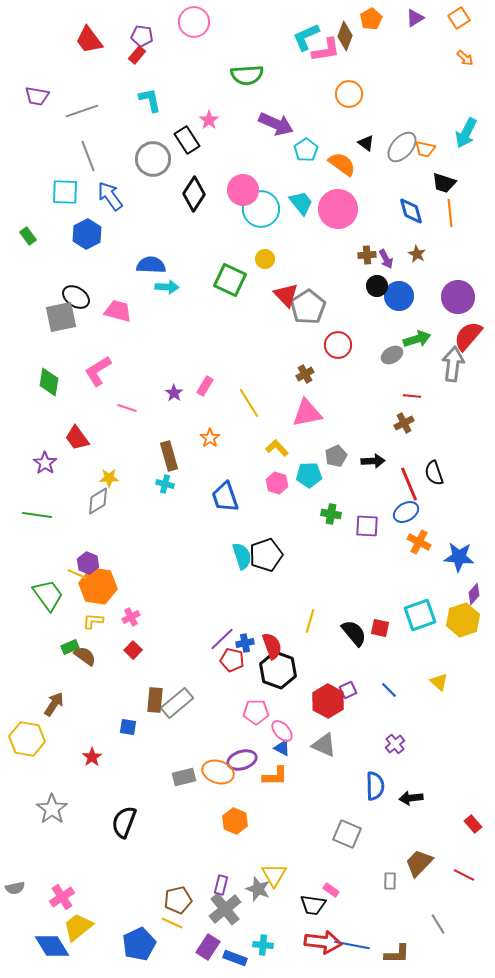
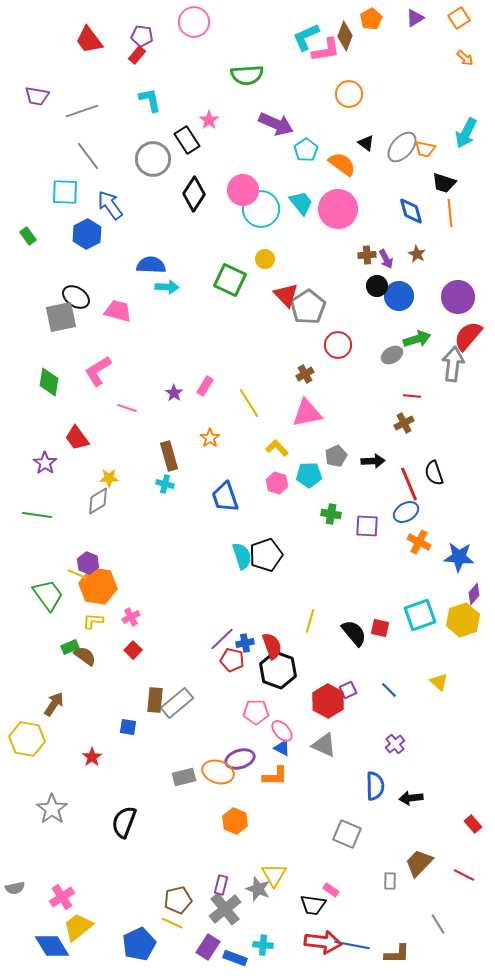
gray line at (88, 156): rotated 16 degrees counterclockwise
blue arrow at (110, 196): moved 9 px down
purple ellipse at (242, 760): moved 2 px left, 1 px up
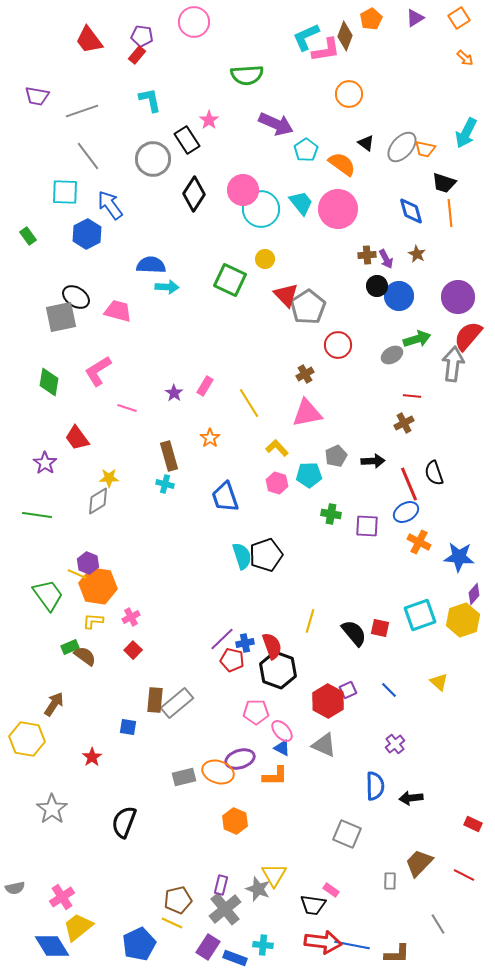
red rectangle at (473, 824): rotated 24 degrees counterclockwise
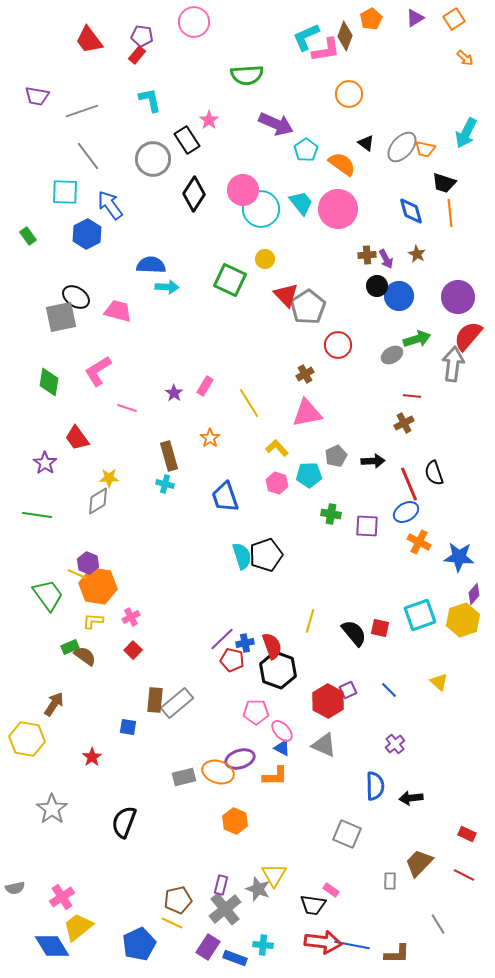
orange square at (459, 18): moved 5 px left, 1 px down
red rectangle at (473, 824): moved 6 px left, 10 px down
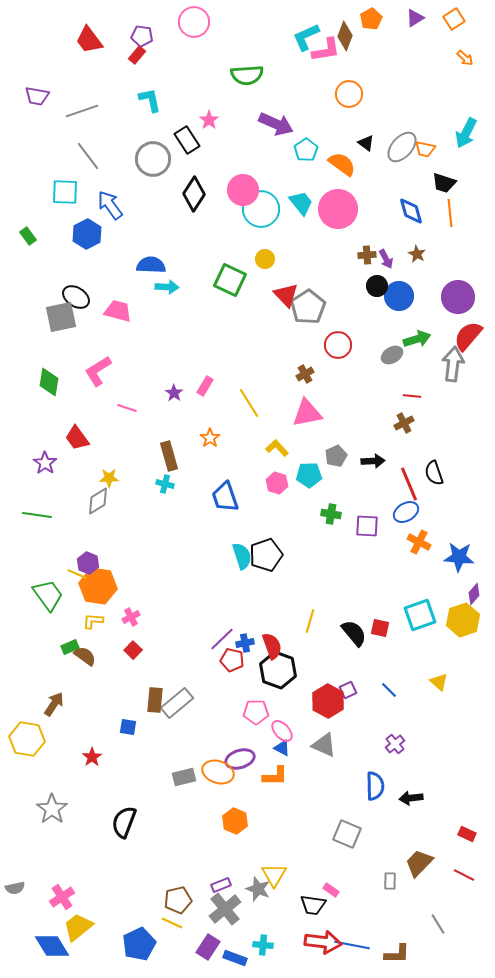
purple rectangle at (221, 885): rotated 54 degrees clockwise
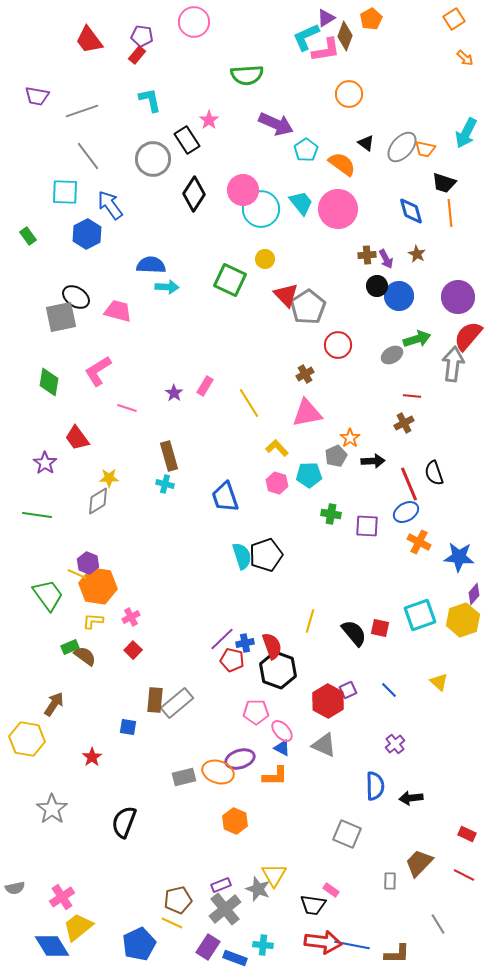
purple triangle at (415, 18): moved 89 px left
orange star at (210, 438): moved 140 px right
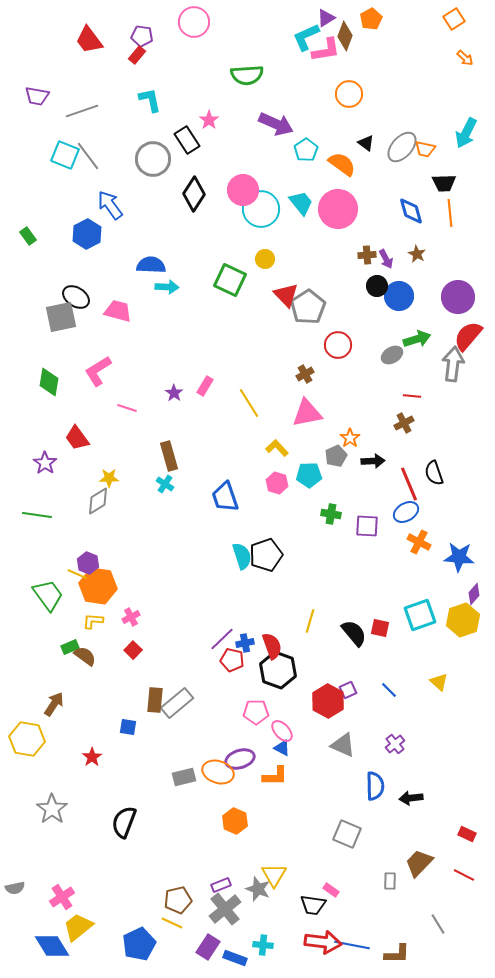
black trapezoid at (444, 183): rotated 20 degrees counterclockwise
cyan square at (65, 192): moved 37 px up; rotated 20 degrees clockwise
cyan cross at (165, 484): rotated 18 degrees clockwise
gray triangle at (324, 745): moved 19 px right
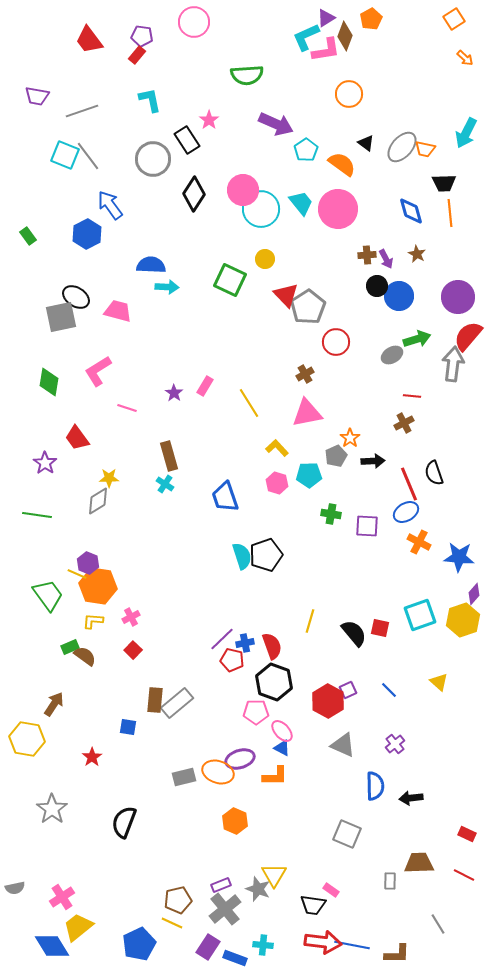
red circle at (338, 345): moved 2 px left, 3 px up
black hexagon at (278, 670): moved 4 px left, 12 px down
brown trapezoid at (419, 863): rotated 44 degrees clockwise
